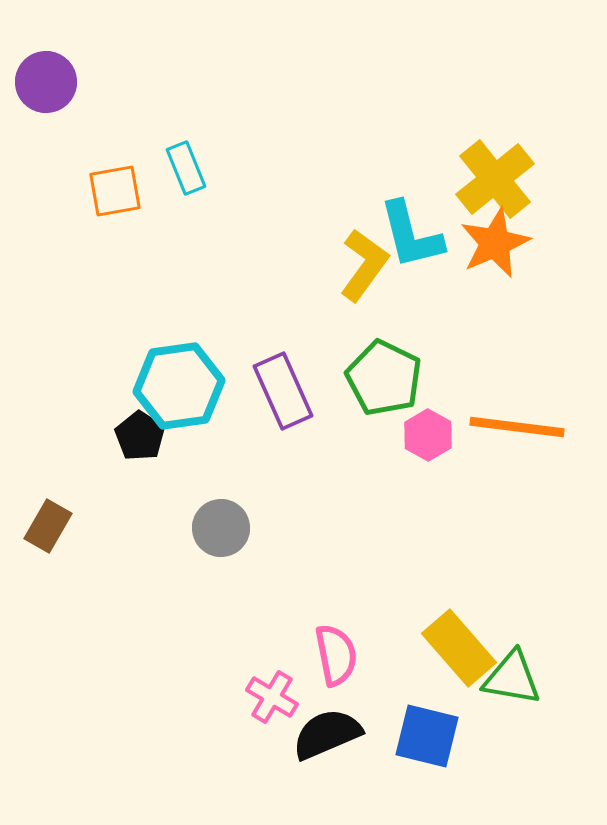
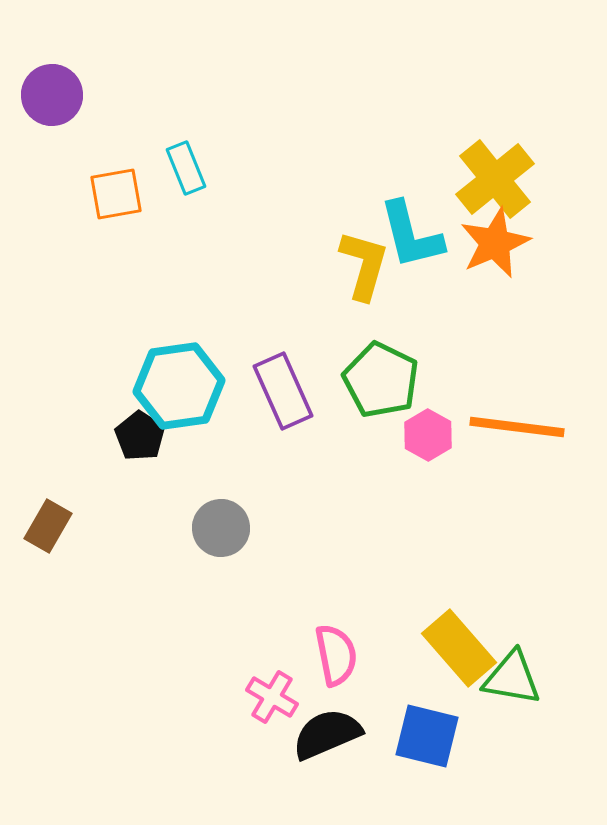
purple circle: moved 6 px right, 13 px down
orange square: moved 1 px right, 3 px down
yellow L-shape: rotated 20 degrees counterclockwise
green pentagon: moved 3 px left, 2 px down
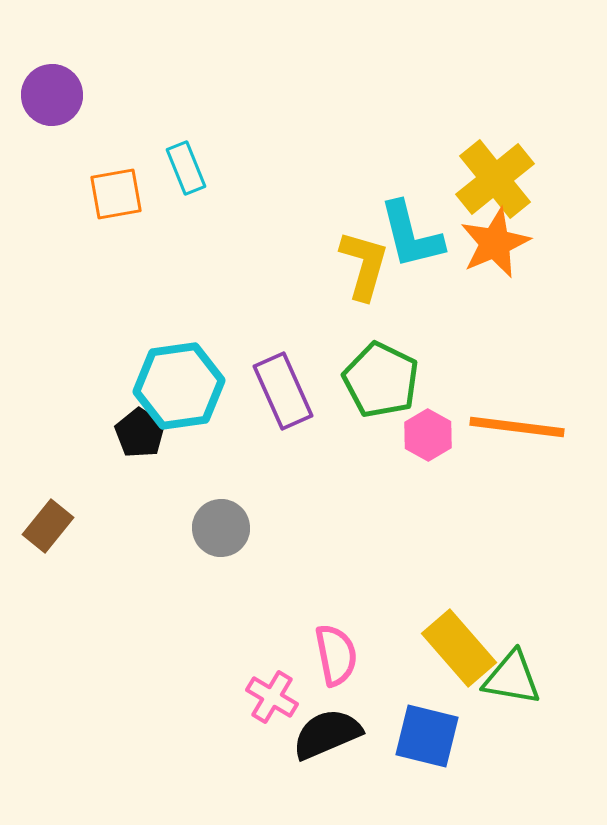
black pentagon: moved 3 px up
brown rectangle: rotated 9 degrees clockwise
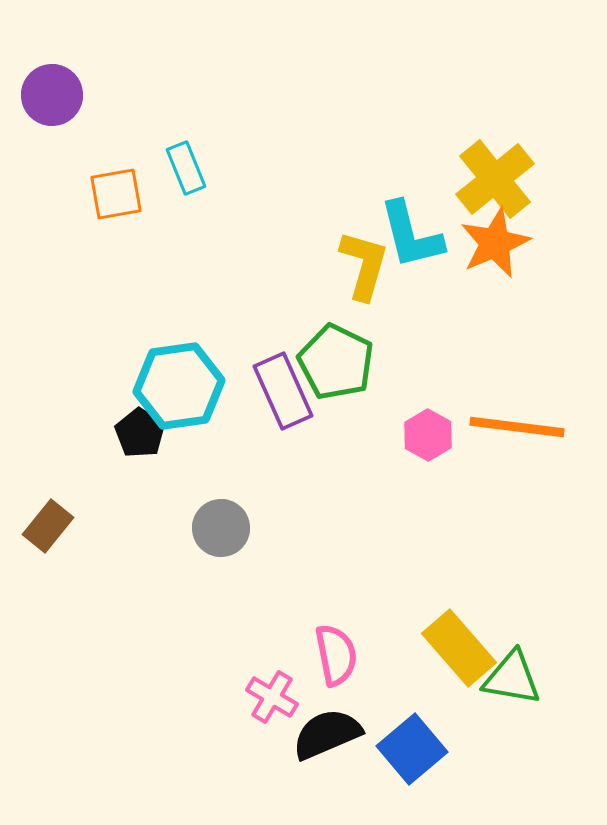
green pentagon: moved 45 px left, 18 px up
blue square: moved 15 px left, 13 px down; rotated 36 degrees clockwise
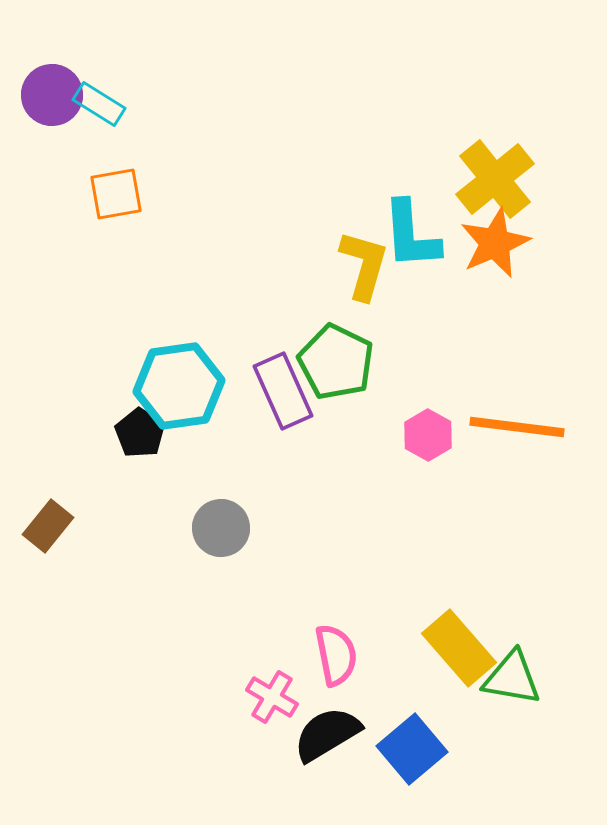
cyan rectangle: moved 87 px left, 64 px up; rotated 36 degrees counterclockwise
cyan L-shape: rotated 10 degrees clockwise
black semicircle: rotated 8 degrees counterclockwise
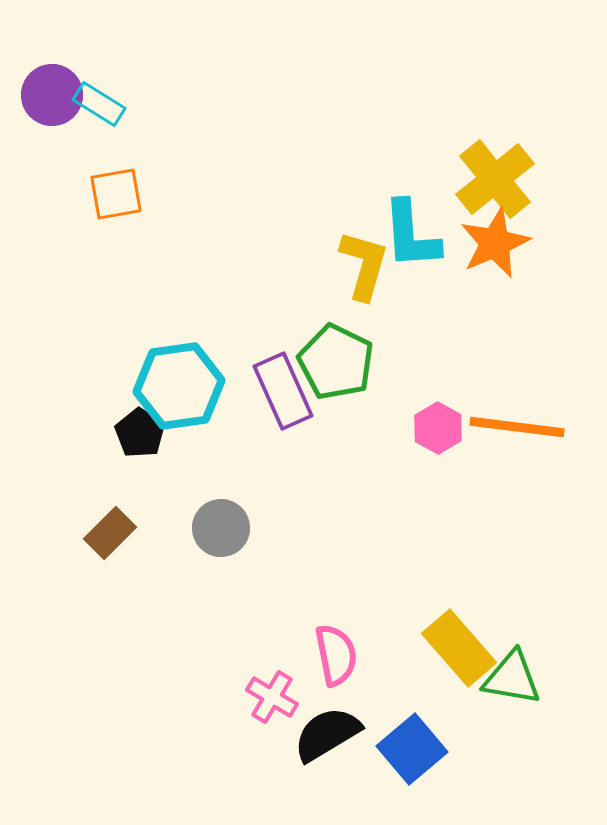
pink hexagon: moved 10 px right, 7 px up
brown rectangle: moved 62 px right, 7 px down; rotated 6 degrees clockwise
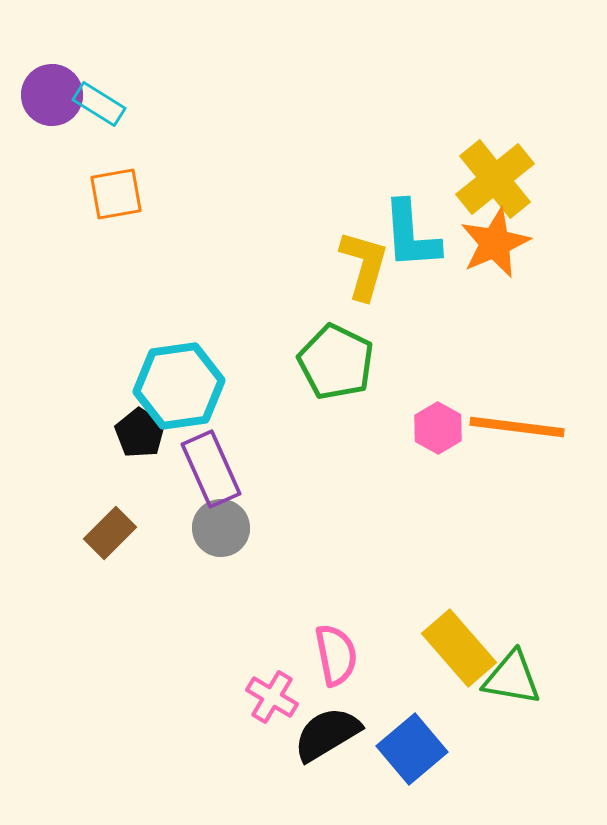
purple rectangle: moved 72 px left, 78 px down
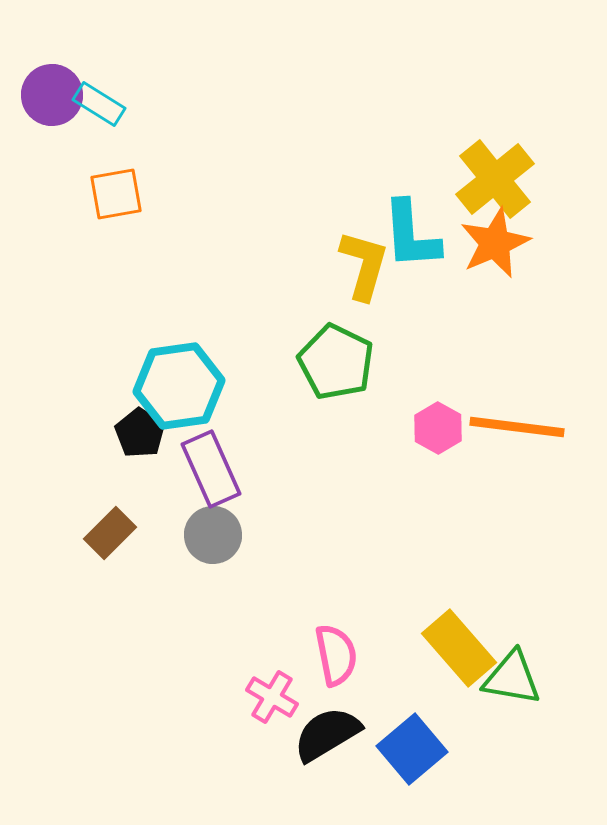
gray circle: moved 8 px left, 7 px down
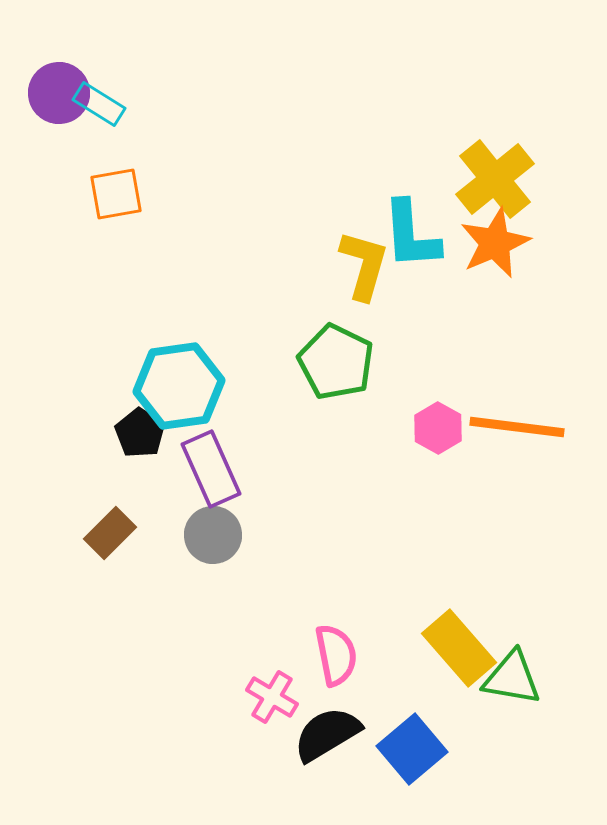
purple circle: moved 7 px right, 2 px up
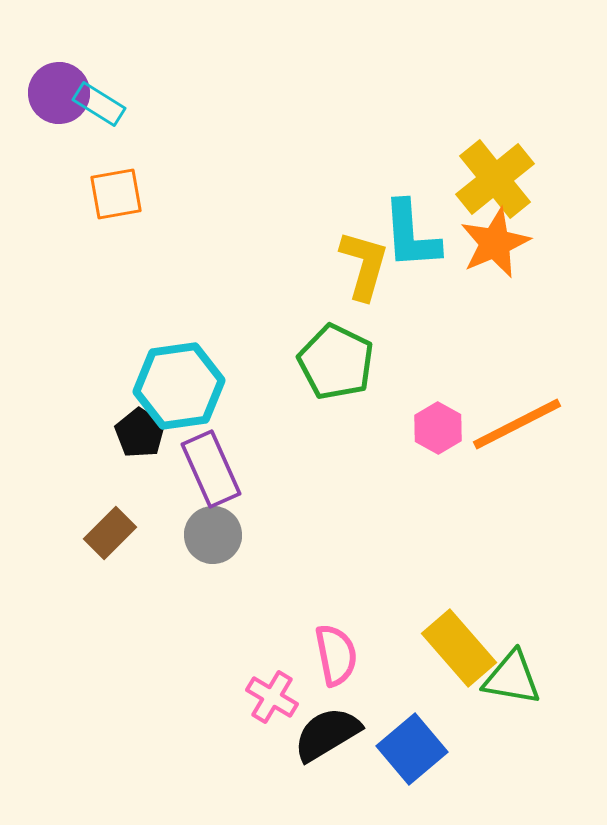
orange line: moved 3 px up; rotated 34 degrees counterclockwise
